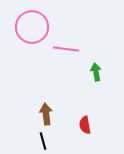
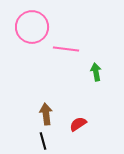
red semicircle: moved 7 px left, 1 px up; rotated 66 degrees clockwise
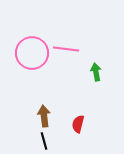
pink circle: moved 26 px down
brown arrow: moved 2 px left, 2 px down
red semicircle: rotated 42 degrees counterclockwise
black line: moved 1 px right
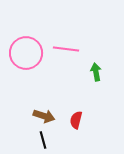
pink circle: moved 6 px left
brown arrow: rotated 115 degrees clockwise
red semicircle: moved 2 px left, 4 px up
black line: moved 1 px left, 1 px up
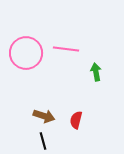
black line: moved 1 px down
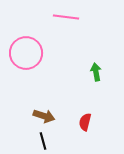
pink line: moved 32 px up
red semicircle: moved 9 px right, 2 px down
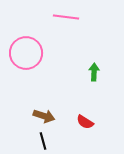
green arrow: moved 2 px left; rotated 12 degrees clockwise
red semicircle: rotated 72 degrees counterclockwise
